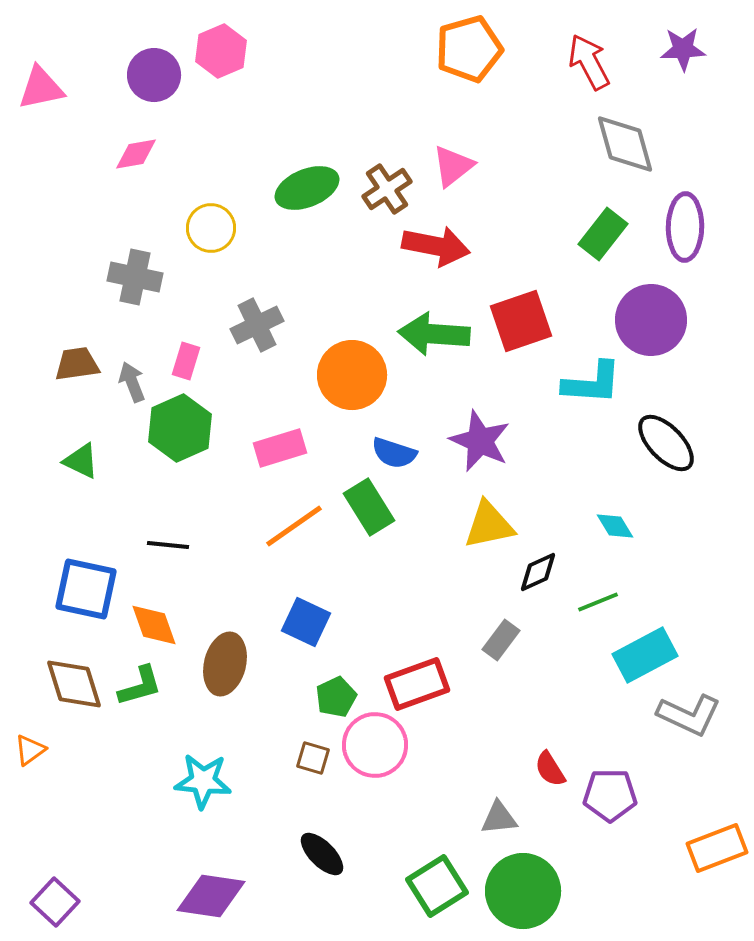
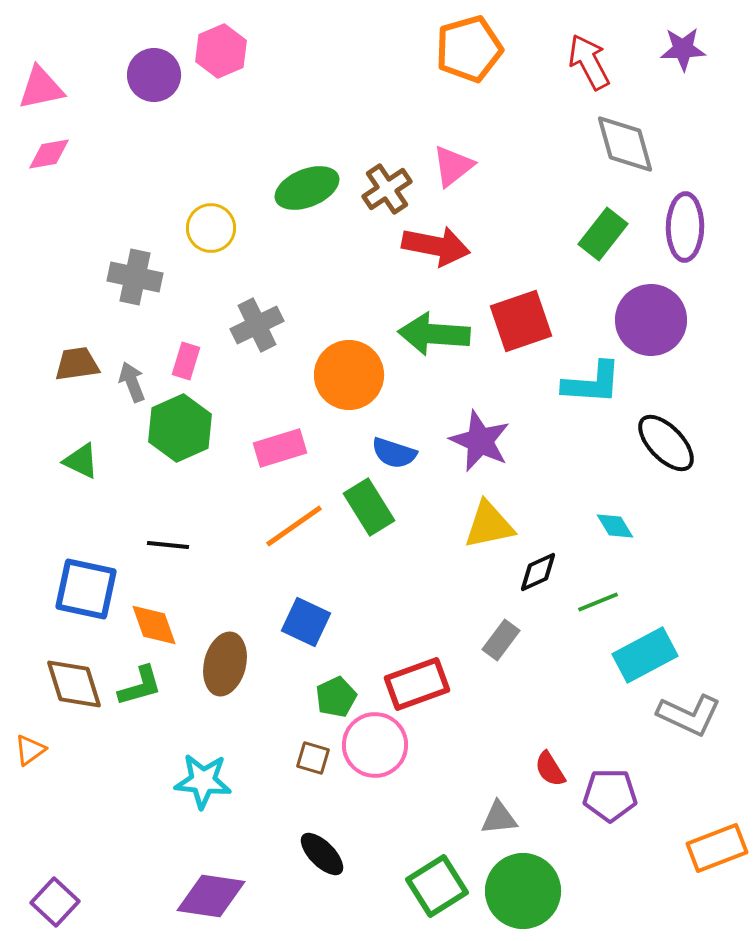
pink diamond at (136, 154): moved 87 px left
orange circle at (352, 375): moved 3 px left
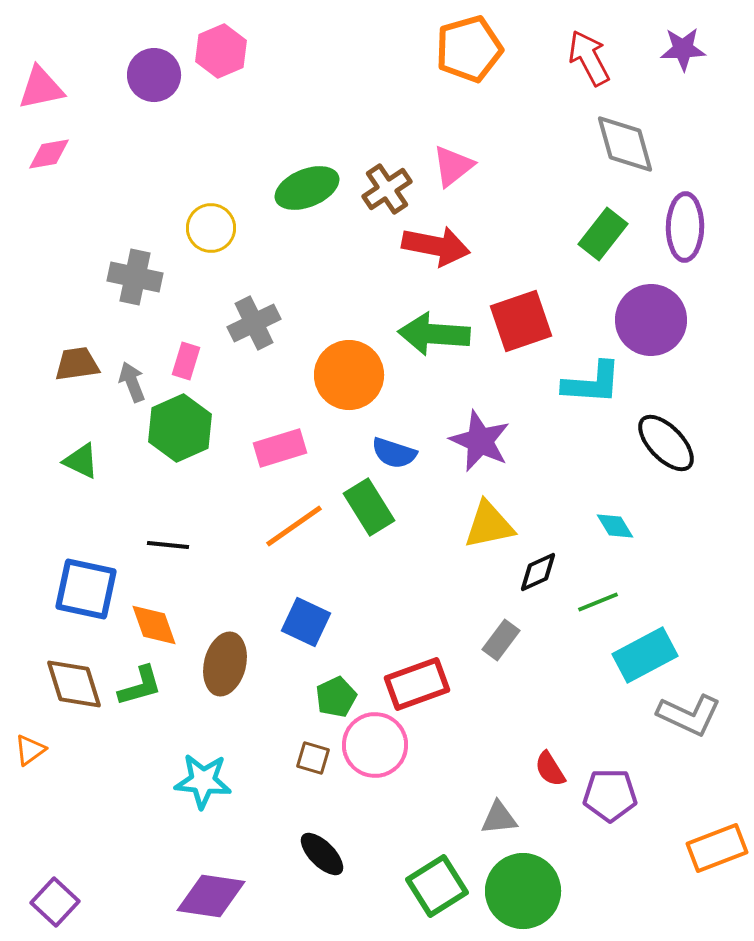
red arrow at (589, 62): moved 4 px up
gray cross at (257, 325): moved 3 px left, 2 px up
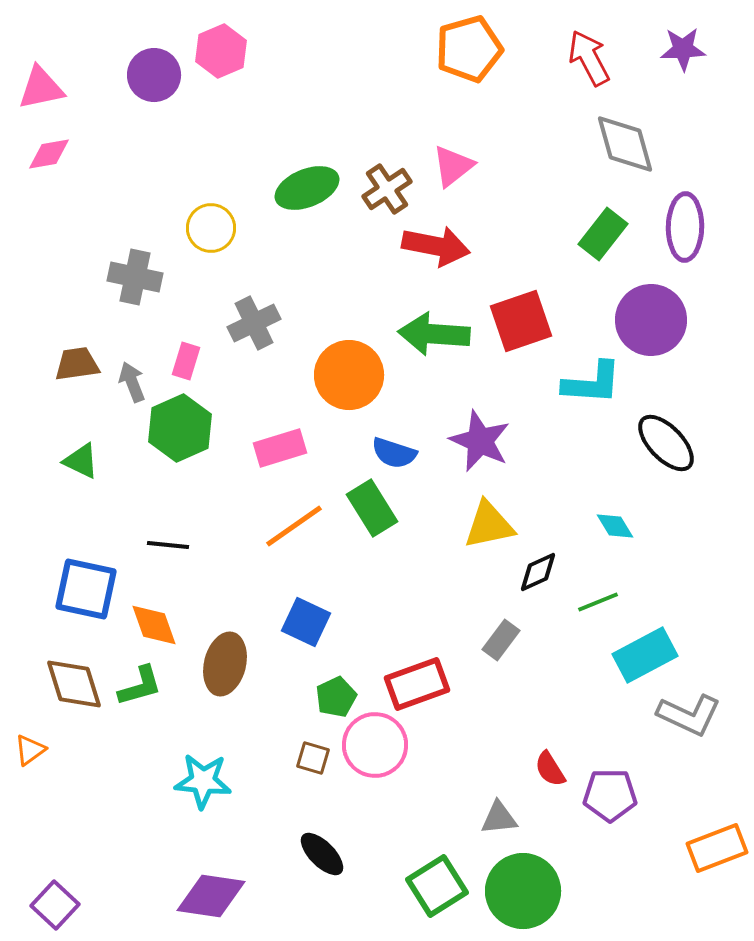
green rectangle at (369, 507): moved 3 px right, 1 px down
purple square at (55, 902): moved 3 px down
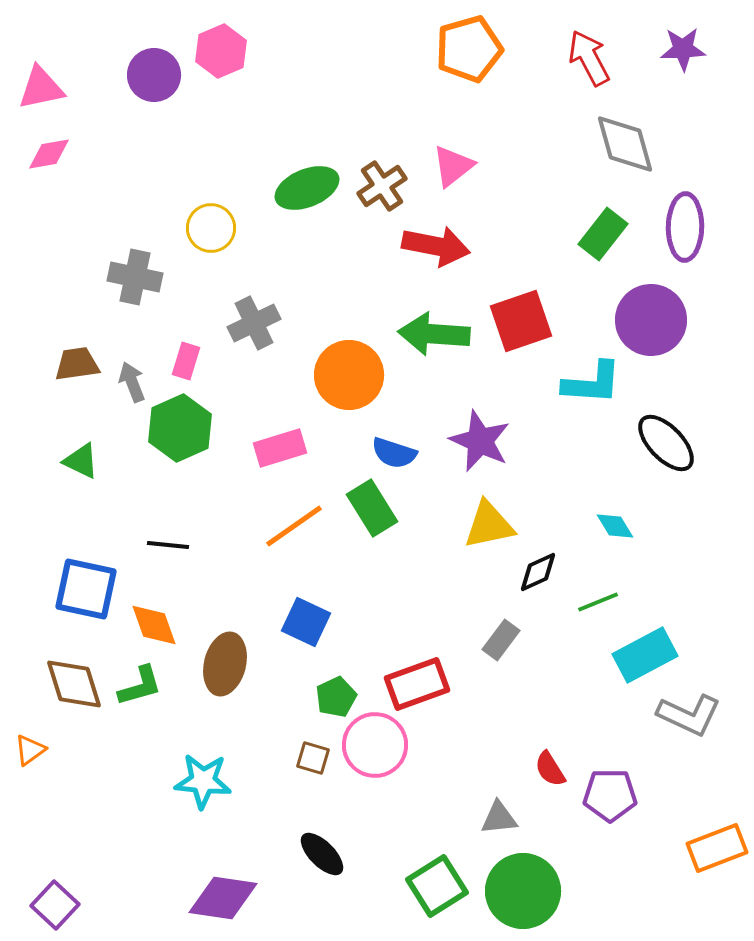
brown cross at (387, 189): moved 5 px left, 3 px up
purple diamond at (211, 896): moved 12 px right, 2 px down
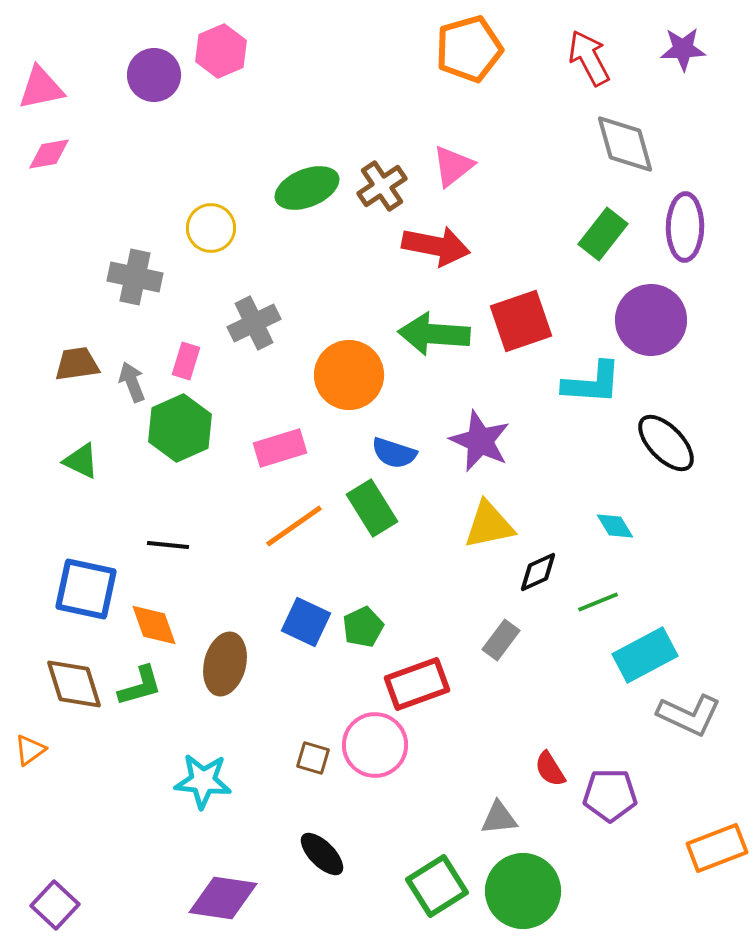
green pentagon at (336, 697): moved 27 px right, 70 px up
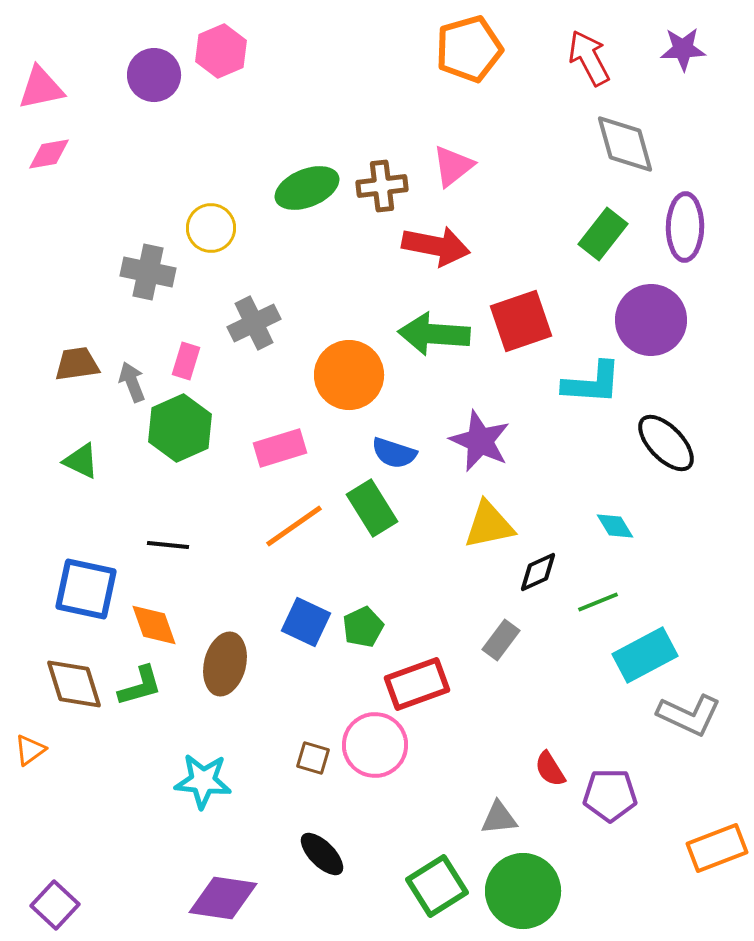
brown cross at (382, 186): rotated 27 degrees clockwise
gray cross at (135, 277): moved 13 px right, 5 px up
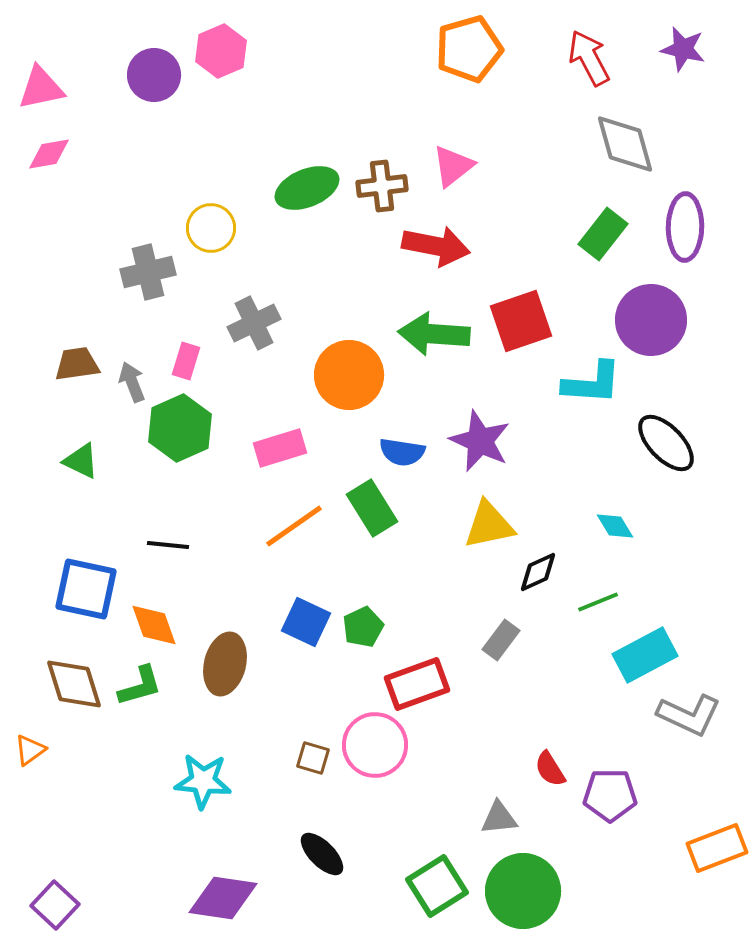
purple star at (683, 49): rotated 15 degrees clockwise
gray cross at (148, 272): rotated 26 degrees counterclockwise
blue semicircle at (394, 453): moved 8 px right, 1 px up; rotated 9 degrees counterclockwise
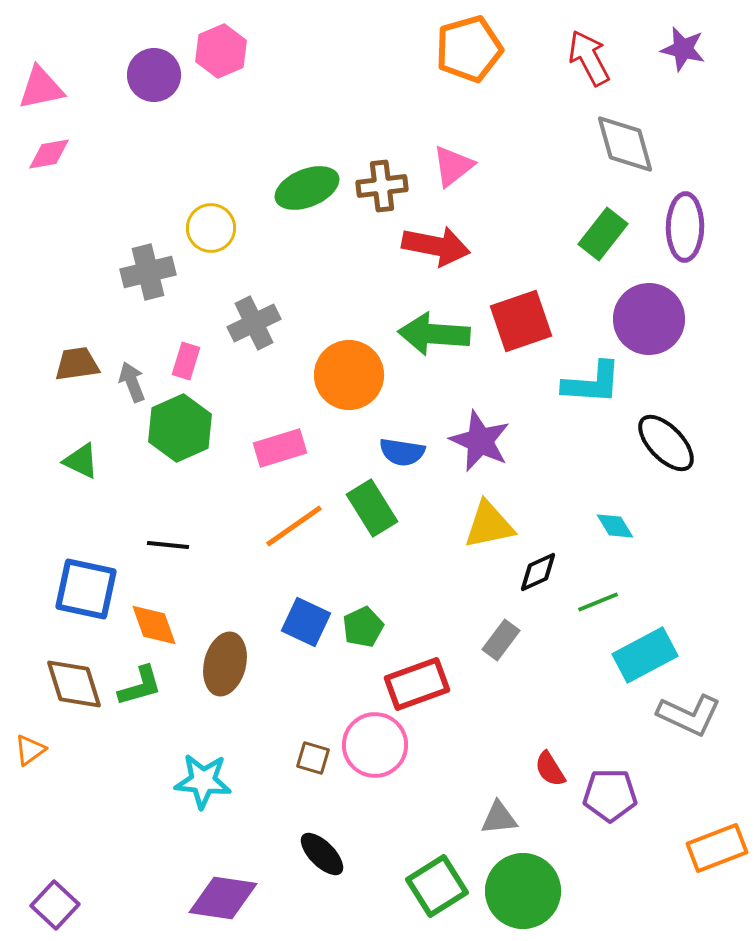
purple circle at (651, 320): moved 2 px left, 1 px up
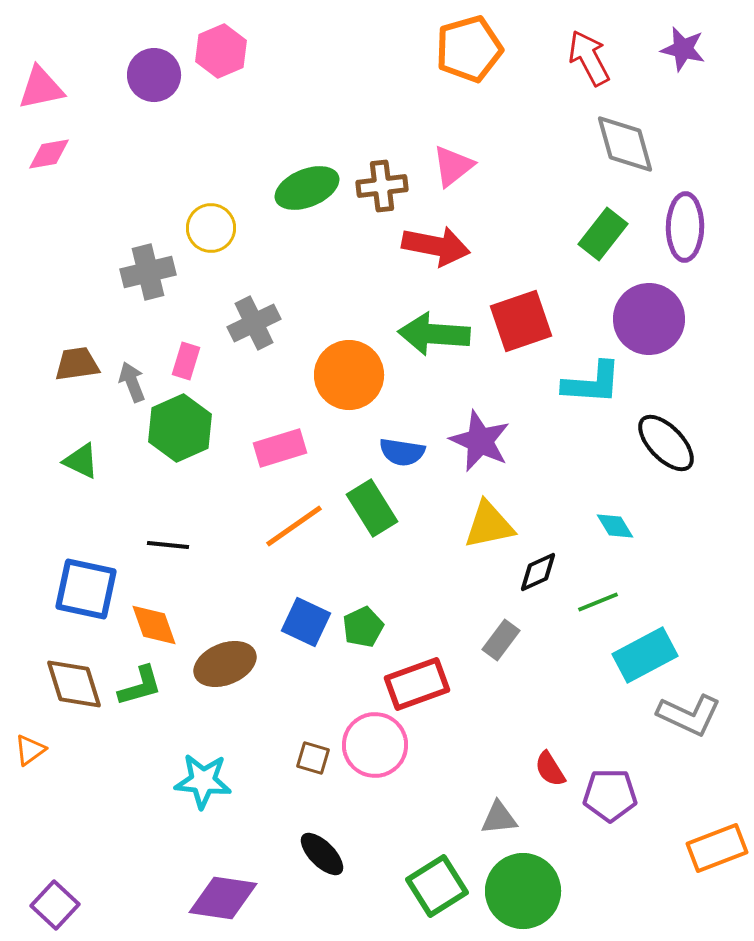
brown ellipse at (225, 664): rotated 54 degrees clockwise
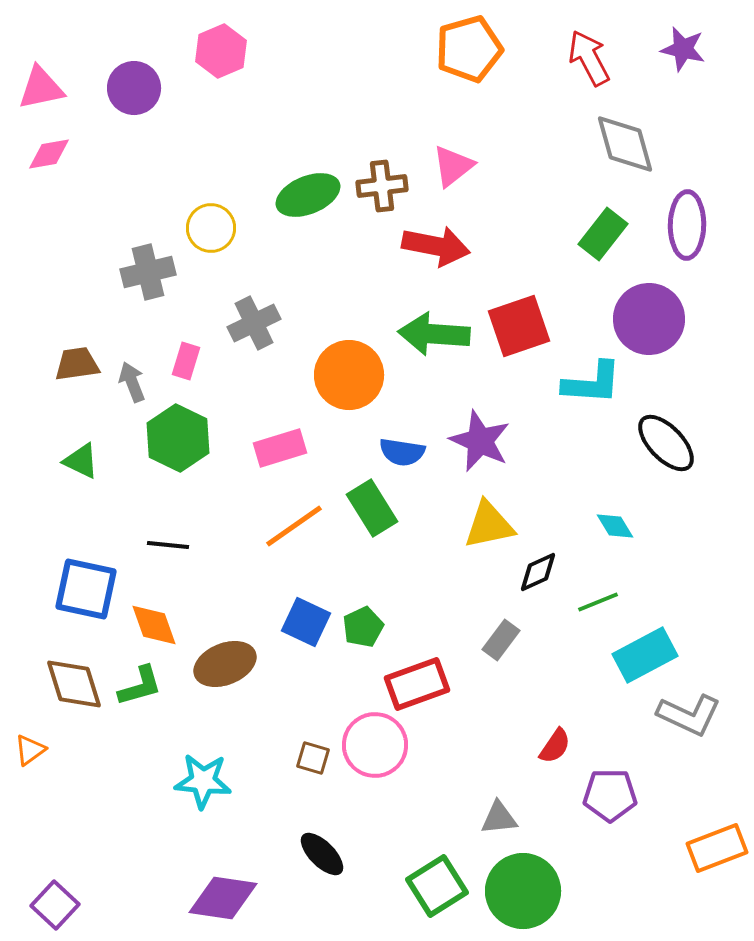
purple circle at (154, 75): moved 20 px left, 13 px down
green ellipse at (307, 188): moved 1 px right, 7 px down
purple ellipse at (685, 227): moved 2 px right, 2 px up
red square at (521, 321): moved 2 px left, 5 px down
green hexagon at (180, 428): moved 2 px left, 10 px down; rotated 10 degrees counterclockwise
red semicircle at (550, 769): moved 5 px right, 23 px up; rotated 114 degrees counterclockwise
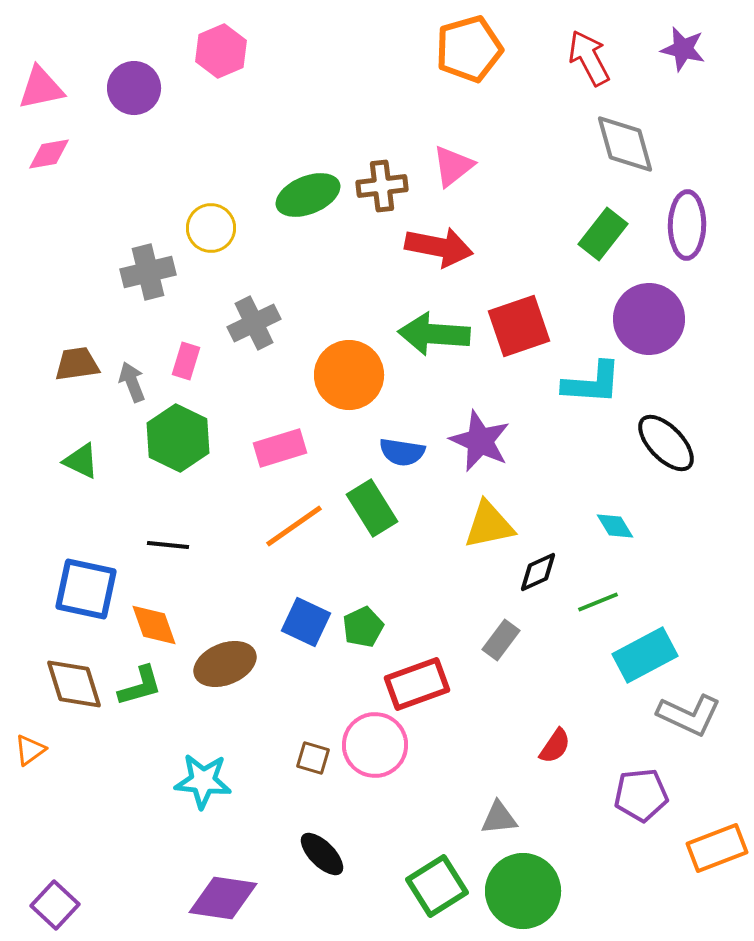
red arrow at (436, 246): moved 3 px right, 1 px down
purple pentagon at (610, 795): moved 31 px right; rotated 6 degrees counterclockwise
